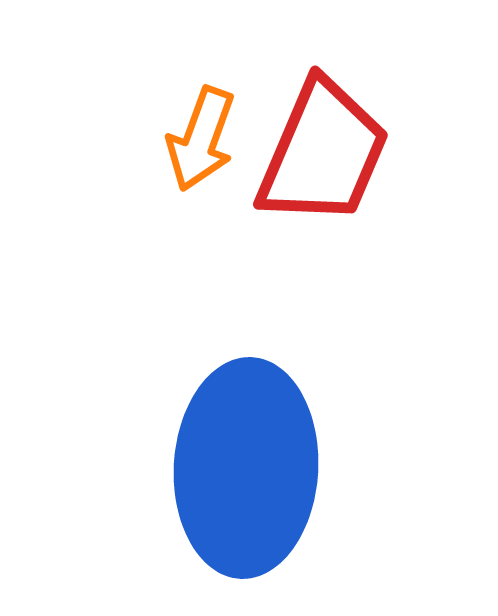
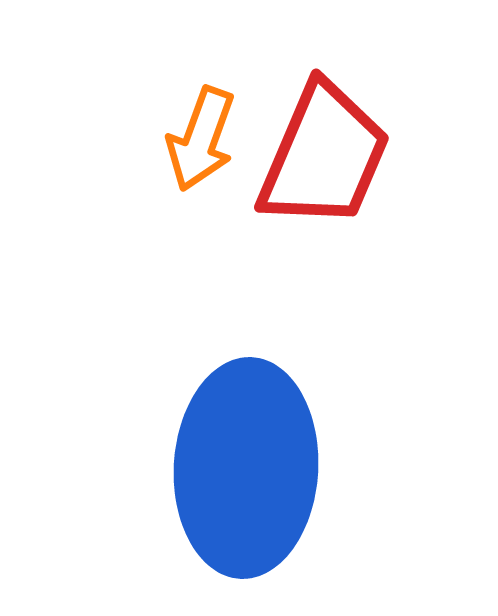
red trapezoid: moved 1 px right, 3 px down
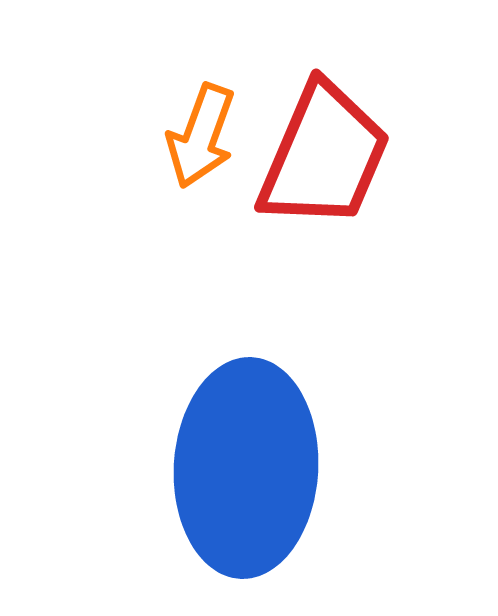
orange arrow: moved 3 px up
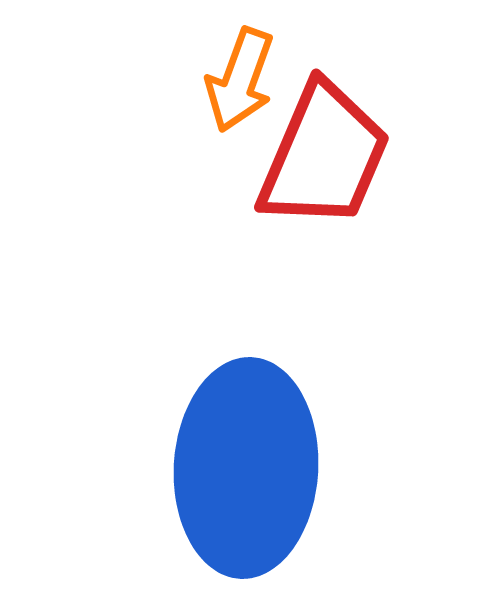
orange arrow: moved 39 px right, 56 px up
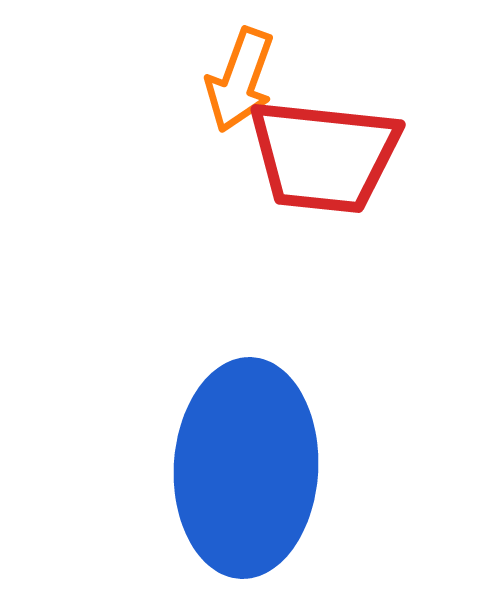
red trapezoid: rotated 73 degrees clockwise
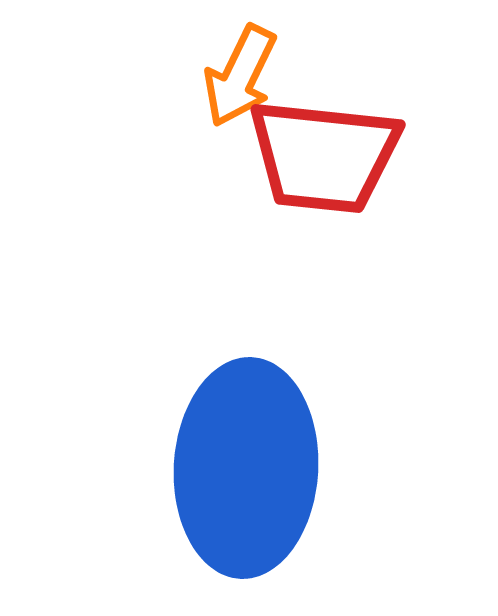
orange arrow: moved 4 px up; rotated 6 degrees clockwise
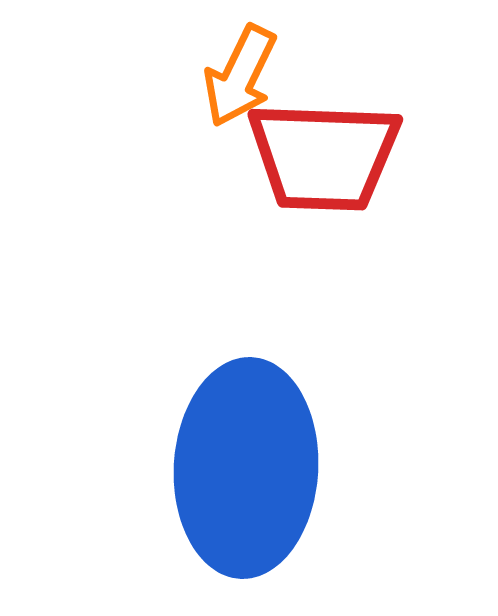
red trapezoid: rotated 4 degrees counterclockwise
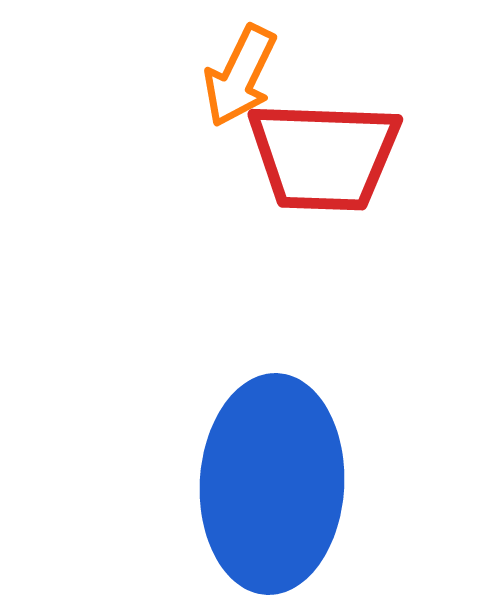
blue ellipse: moved 26 px right, 16 px down
